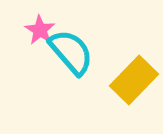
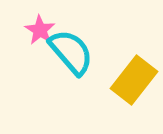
yellow rectangle: rotated 6 degrees counterclockwise
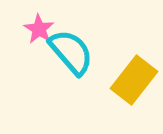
pink star: moved 1 px left, 1 px up
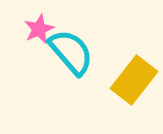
pink star: rotated 16 degrees clockwise
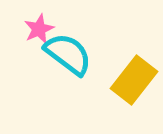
cyan semicircle: moved 3 px left, 2 px down; rotated 12 degrees counterclockwise
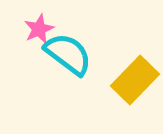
yellow rectangle: moved 1 px right; rotated 6 degrees clockwise
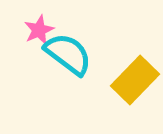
pink star: moved 1 px down
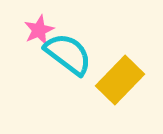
yellow rectangle: moved 15 px left
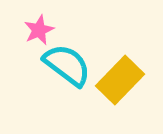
cyan semicircle: moved 1 px left, 11 px down
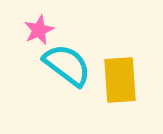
yellow rectangle: rotated 48 degrees counterclockwise
